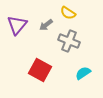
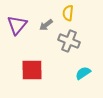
yellow semicircle: rotated 63 degrees clockwise
red square: moved 8 px left; rotated 30 degrees counterclockwise
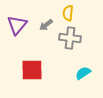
gray cross: moved 1 px right, 3 px up; rotated 15 degrees counterclockwise
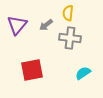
red square: rotated 10 degrees counterclockwise
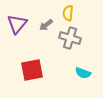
purple triangle: moved 1 px up
gray cross: rotated 10 degrees clockwise
cyan semicircle: rotated 126 degrees counterclockwise
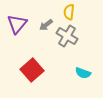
yellow semicircle: moved 1 px right, 1 px up
gray cross: moved 3 px left, 2 px up; rotated 15 degrees clockwise
red square: rotated 30 degrees counterclockwise
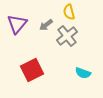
yellow semicircle: rotated 21 degrees counterclockwise
gray cross: rotated 20 degrees clockwise
red square: rotated 15 degrees clockwise
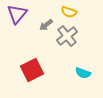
yellow semicircle: rotated 56 degrees counterclockwise
purple triangle: moved 10 px up
